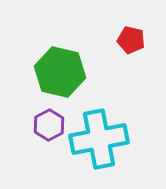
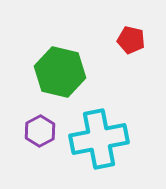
purple hexagon: moved 9 px left, 6 px down
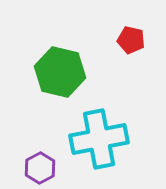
purple hexagon: moved 37 px down
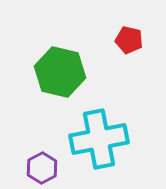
red pentagon: moved 2 px left
purple hexagon: moved 2 px right
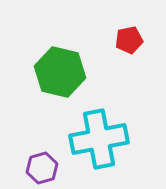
red pentagon: rotated 24 degrees counterclockwise
purple hexagon: rotated 12 degrees clockwise
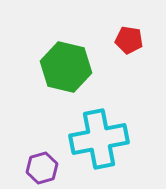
red pentagon: rotated 20 degrees clockwise
green hexagon: moved 6 px right, 5 px up
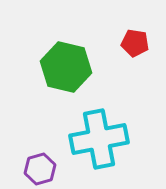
red pentagon: moved 6 px right, 3 px down
purple hexagon: moved 2 px left, 1 px down
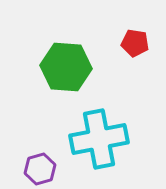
green hexagon: rotated 9 degrees counterclockwise
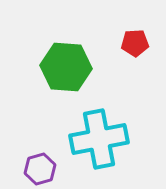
red pentagon: rotated 12 degrees counterclockwise
